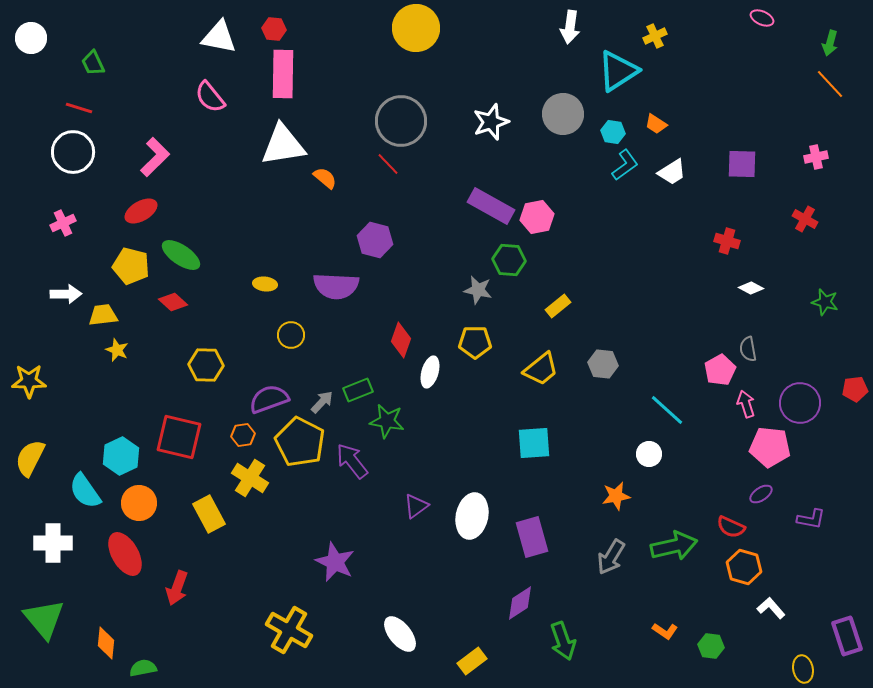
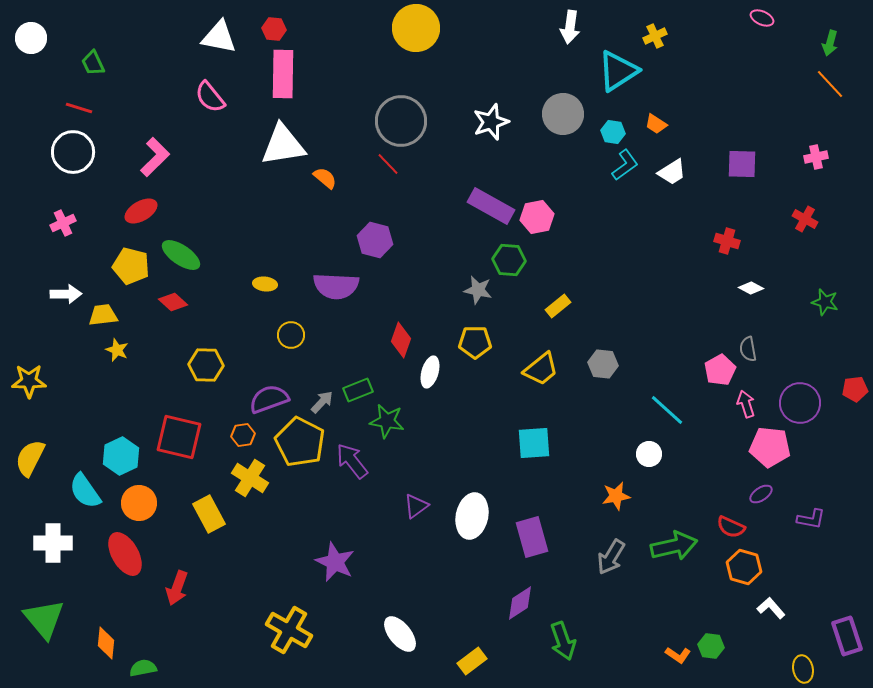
orange L-shape at (665, 631): moved 13 px right, 24 px down
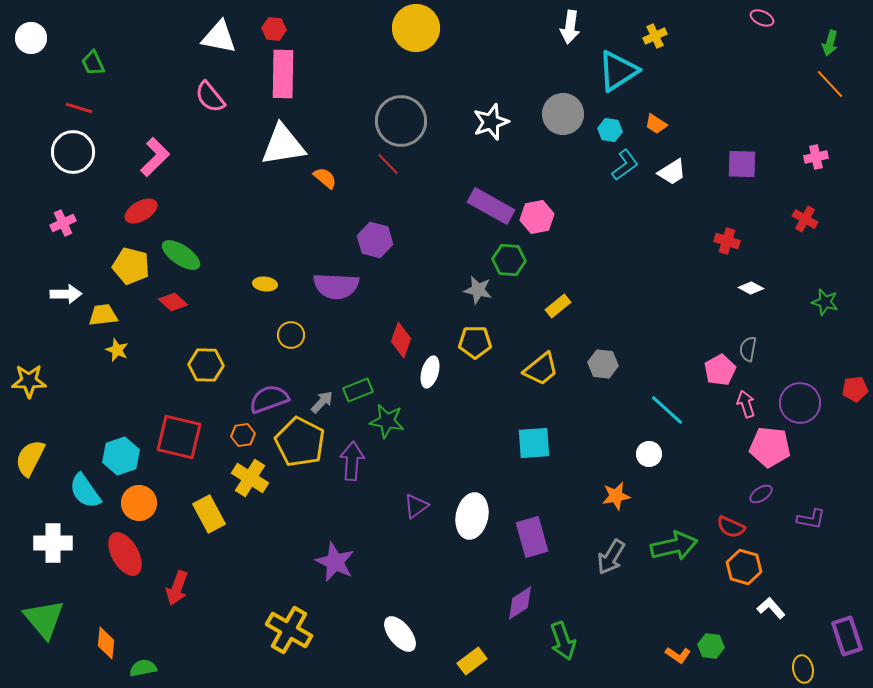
cyan hexagon at (613, 132): moved 3 px left, 2 px up
gray semicircle at (748, 349): rotated 20 degrees clockwise
cyan hexagon at (121, 456): rotated 6 degrees clockwise
purple arrow at (352, 461): rotated 42 degrees clockwise
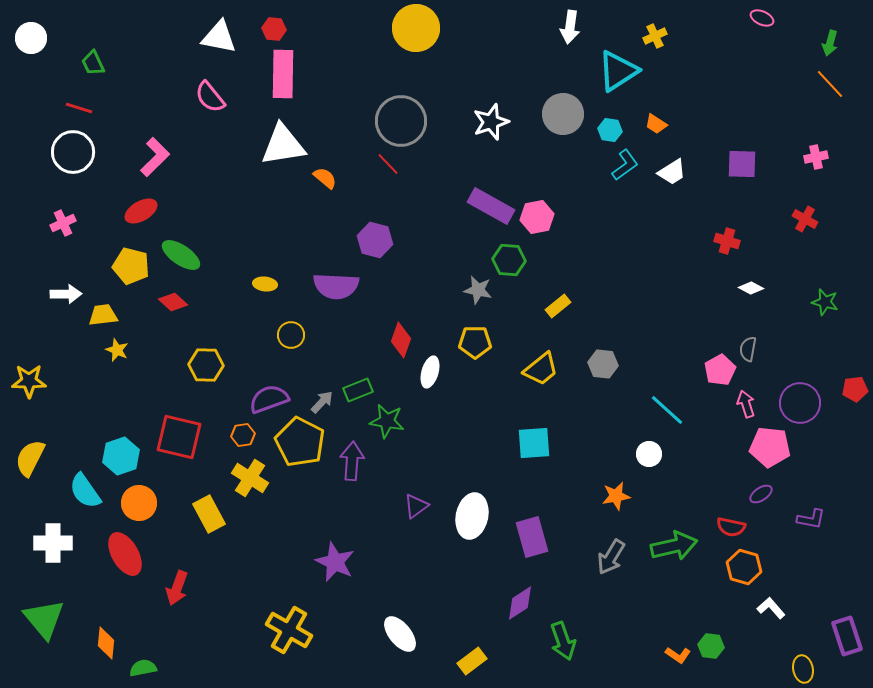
red semicircle at (731, 527): rotated 12 degrees counterclockwise
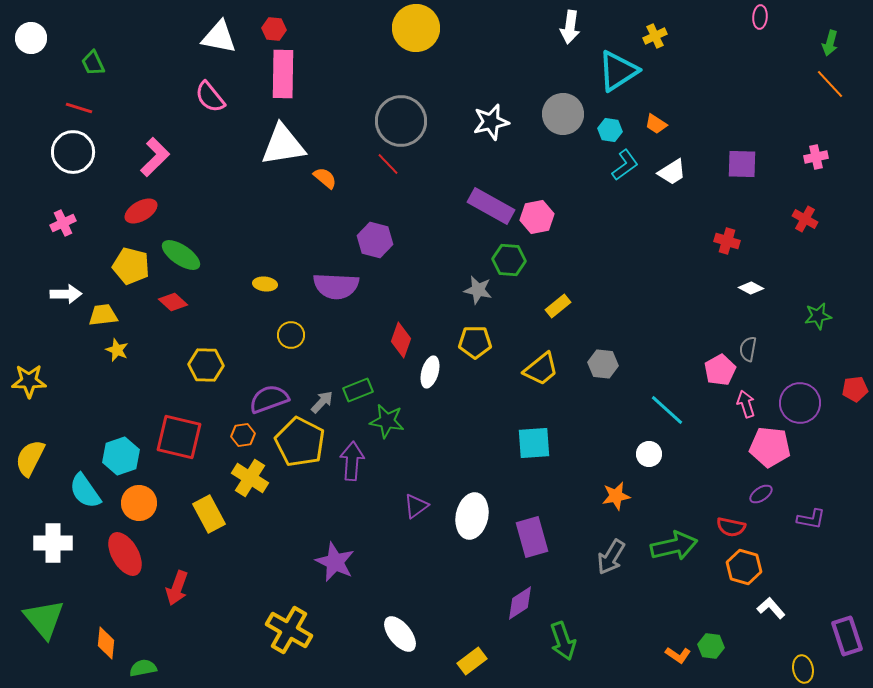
pink ellipse at (762, 18): moved 2 px left, 1 px up; rotated 70 degrees clockwise
white star at (491, 122): rotated 6 degrees clockwise
green star at (825, 302): moved 7 px left, 14 px down; rotated 24 degrees counterclockwise
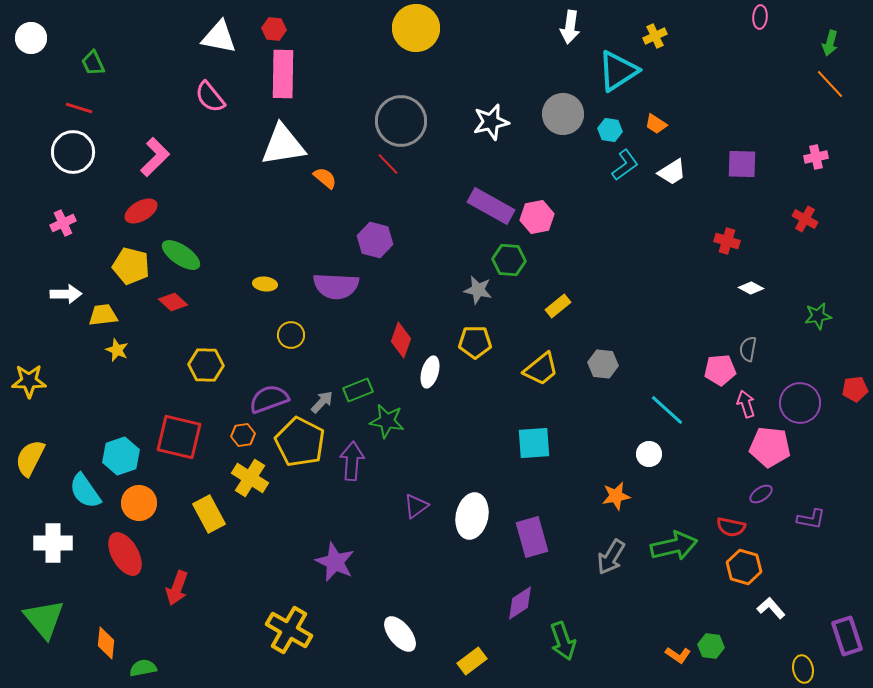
pink pentagon at (720, 370): rotated 24 degrees clockwise
